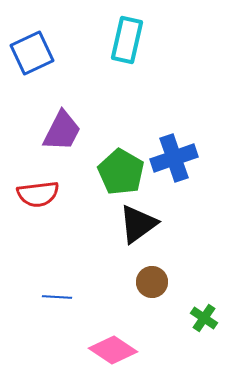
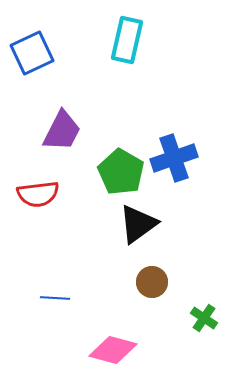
blue line: moved 2 px left, 1 px down
pink diamond: rotated 18 degrees counterclockwise
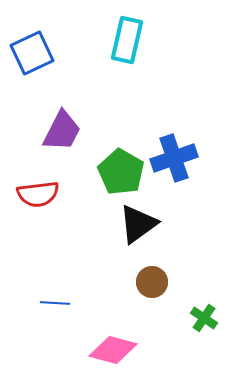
blue line: moved 5 px down
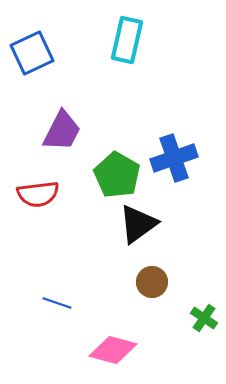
green pentagon: moved 4 px left, 3 px down
blue line: moved 2 px right; rotated 16 degrees clockwise
